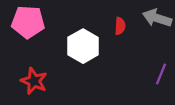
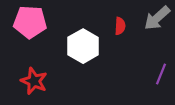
gray arrow: rotated 60 degrees counterclockwise
pink pentagon: moved 2 px right
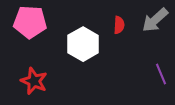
gray arrow: moved 2 px left, 2 px down
red semicircle: moved 1 px left, 1 px up
white hexagon: moved 2 px up
purple line: rotated 45 degrees counterclockwise
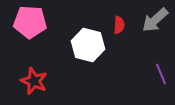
white hexagon: moved 5 px right, 1 px down; rotated 16 degrees counterclockwise
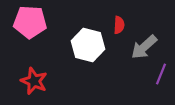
gray arrow: moved 11 px left, 27 px down
purple line: rotated 45 degrees clockwise
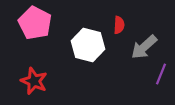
pink pentagon: moved 5 px right, 1 px down; rotated 24 degrees clockwise
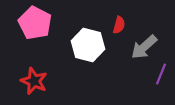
red semicircle: rotated 12 degrees clockwise
